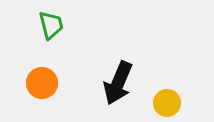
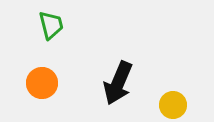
yellow circle: moved 6 px right, 2 px down
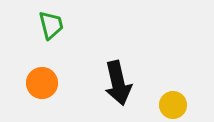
black arrow: rotated 36 degrees counterclockwise
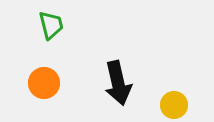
orange circle: moved 2 px right
yellow circle: moved 1 px right
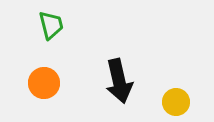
black arrow: moved 1 px right, 2 px up
yellow circle: moved 2 px right, 3 px up
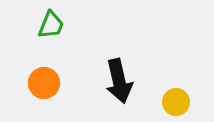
green trapezoid: rotated 36 degrees clockwise
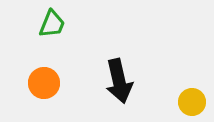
green trapezoid: moved 1 px right, 1 px up
yellow circle: moved 16 px right
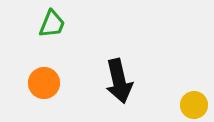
yellow circle: moved 2 px right, 3 px down
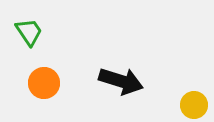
green trapezoid: moved 23 px left, 8 px down; rotated 56 degrees counterclockwise
black arrow: moved 2 px right; rotated 60 degrees counterclockwise
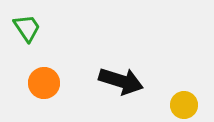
green trapezoid: moved 2 px left, 4 px up
yellow circle: moved 10 px left
